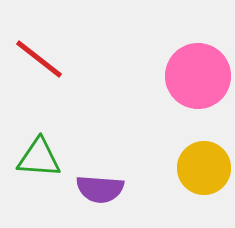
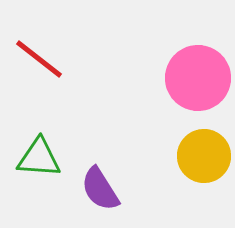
pink circle: moved 2 px down
yellow circle: moved 12 px up
purple semicircle: rotated 54 degrees clockwise
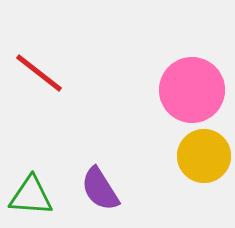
red line: moved 14 px down
pink circle: moved 6 px left, 12 px down
green triangle: moved 8 px left, 38 px down
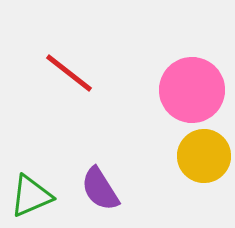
red line: moved 30 px right
green triangle: rotated 27 degrees counterclockwise
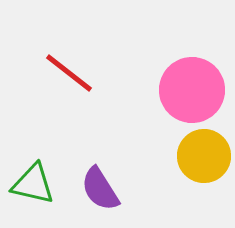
green triangle: moved 2 px right, 12 px up; rotated 36 degrees clockwise
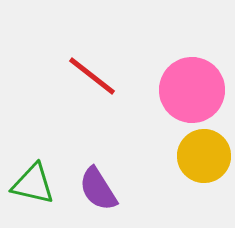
red line: moved 23 px right, 3 px down
purple semicircle: moved 2 px left
